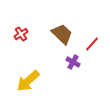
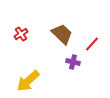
purple cross: rotated 16 degrees counterclockwise
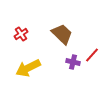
red line: moved 11 px down
yellow arrow: moved 13 px up; rotated 15 degrees clockwise
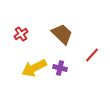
purple cross: moved 13 px left, 6 px down
yellow arrow: moved 6 px right
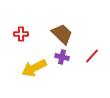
red cross: rotated 32 degrees clockwise
red line: moved 1 px down
purple cross: moved 2 px right, 11 px up
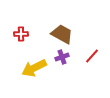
brown trapezoid: rotated 15 degrees counterclockwise
purple cross: rotated 32 degrees counterclockwise
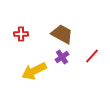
purple cross: rotated 16 degrees counterclockwise
yellow arrow: moved 3 px down
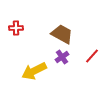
red cross: moved 5 px left, 6 px up
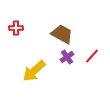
purple cross: moved 5 px right
yellow arrow: rotated 15 degrees counterclockwise
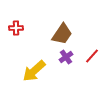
brown trapezoid: rotated 95 degrees clockwise
purple cross: moved 1 px left
